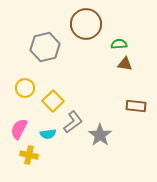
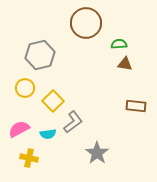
brown circle: moved 1 px up
gray hexagon: moved 5 px left, 8 px down
pink semicircle: rotated 35 degrees clockwise
gray star: moved 3 px left, 18 px down
yellow cross: moved 3 px down
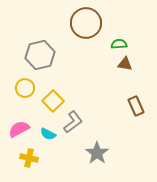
brown rectangle: rotated 60 degrees clockwise
cyan semicircle: rotated 35 degrees clockwise
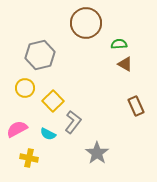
brown triangle: rotated 21 degrees clockwise
gray L-shape: rotated 15 degrees counterclockwise
pink semicircle: moved 2 px left
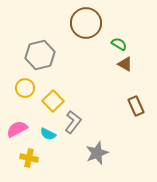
green semicircle: rotated 35 degrees clockwise
gray star: rotated 15 degrees clockwise
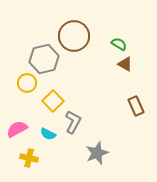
brown circle: moved 12 px left, 13 px down
gray hexagon: moved 4 px right, 4 px down
yellow circle: moved 2 px right, 5 px up
gray L-shape: rotated 10 degrees counterclockwise
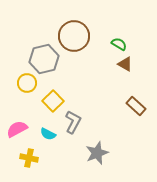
brown rectangle: rotated 24 degrees counterclockwise
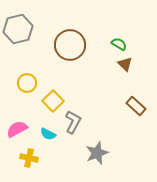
brown circle: moved 4 px left, 9 px down
gray hexagon: moved 26 px left, 30 px up
brown triangle: rotated 14 degrees clockwise
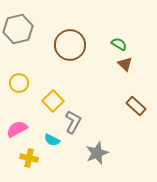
yellow circle: moved 8 px left
cyan semicircle: moved 4 px right, 6 px down
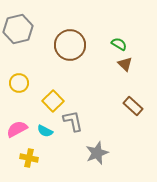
brown rectangle: moved 3 px left
gray L-shape: moved 1 px up; rotated 40 degrees counterclockwise
cyan semicircle: moved 7 px left, 9 px up
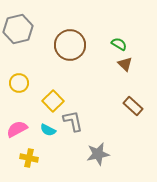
cyan semicircle: moved 3 px right, 1 px up
gray star: moved 1 px right, 1 px down; rotated 10 degrees clockwise
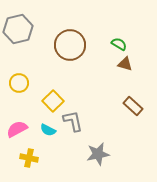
brown triangle: rotated 28 degrees counterclockwise
